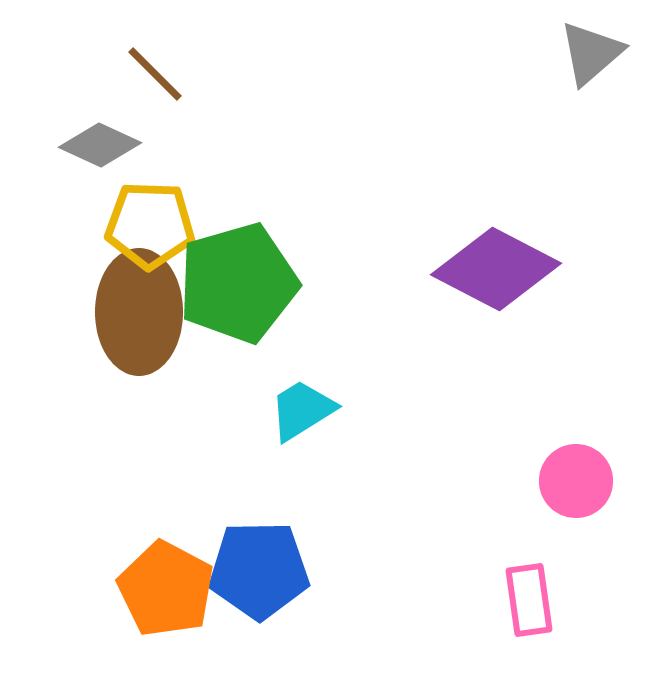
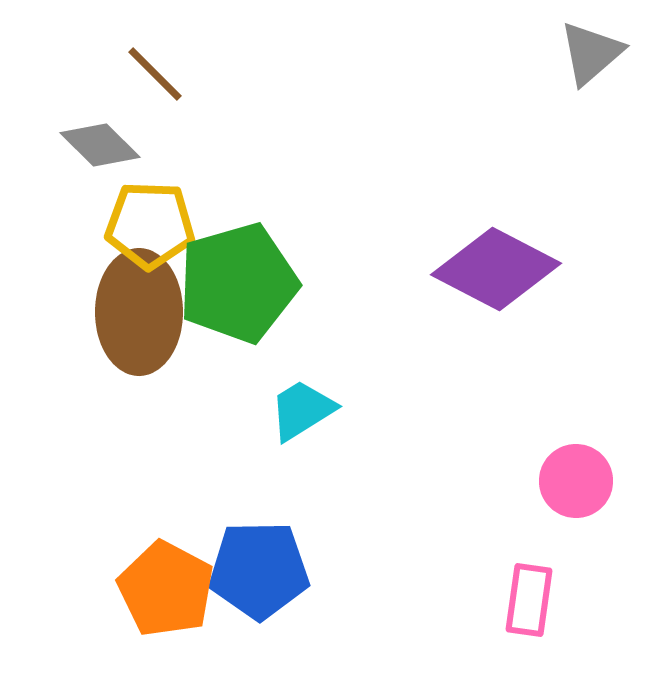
gray diamond: rotated 20 degrees clockwise
pink rectangle: rotated 16 degrees clockwise
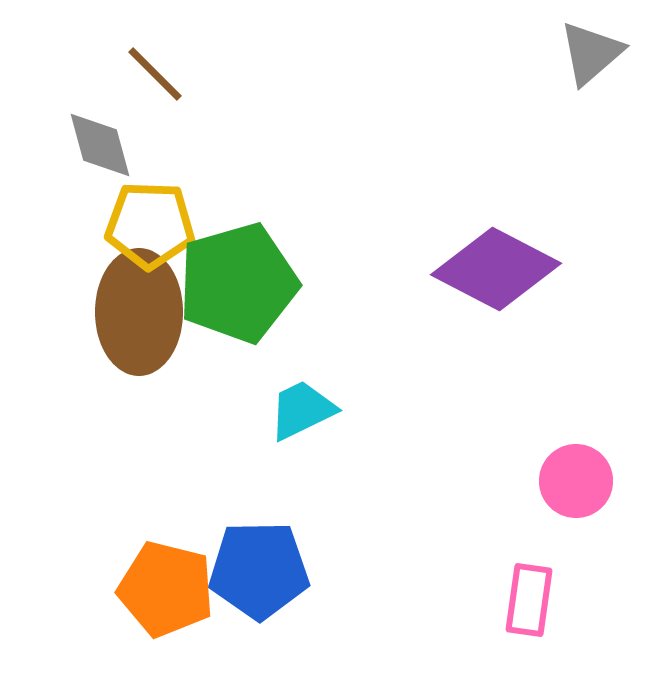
gray diamond: rotated 30 degrees clockwise
cyan trapezoid: rotated 6 degrees clockwise
orange pentagon: rotated 14 degrees counterclockwise
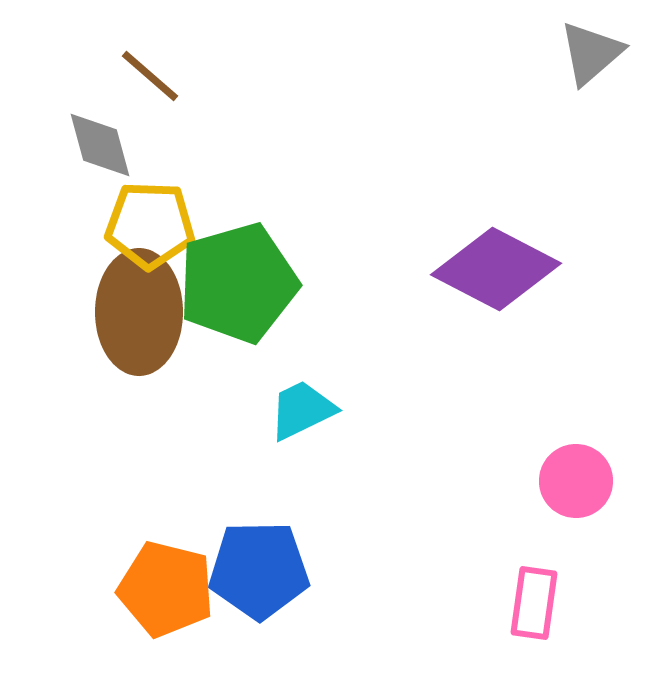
brown line: moved 5 px left, 2 px down; rotated 4 degrees counterclockwise
pink rectangle: moved 5 px right, 3 px down
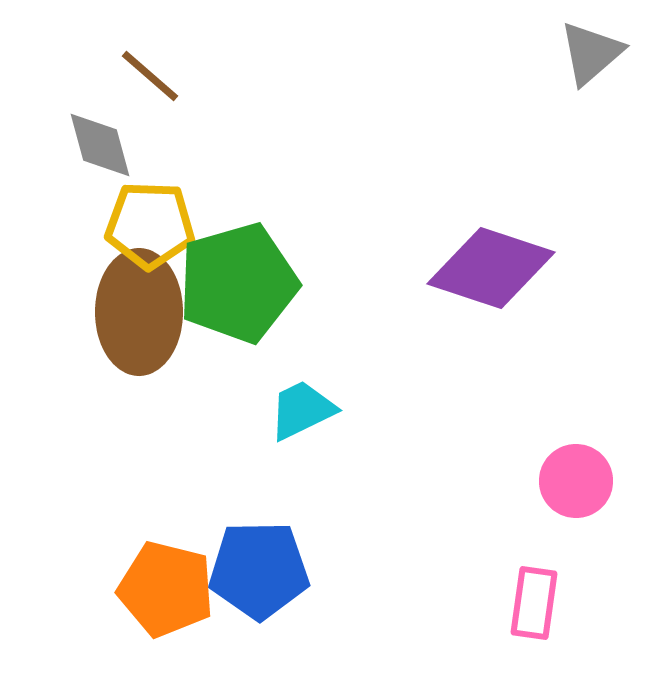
purple diamond: moved 5 px left, 1 px up; rotated 9 degrees counterclockwise
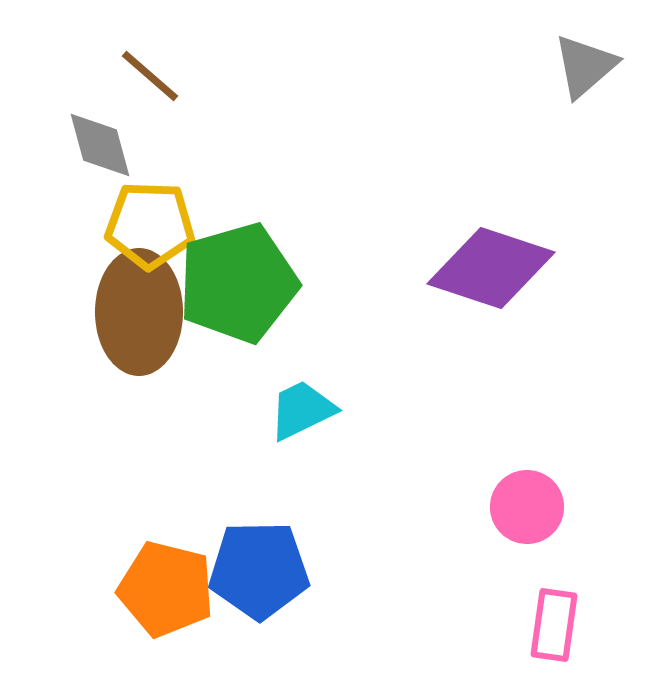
gray triangle: moved 6 px left, 13 px down
pink circle: moved 49 px left, 26 px down
pink rectangle: moved 20 px right, 22 px down
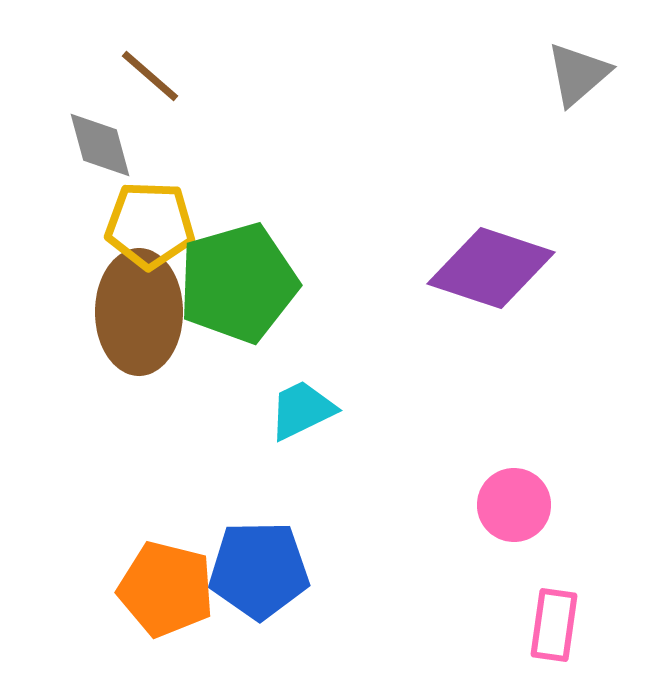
gray triangle: moved 7 px left, 8 px down
pink circle: moved 13 px left, 2 px up
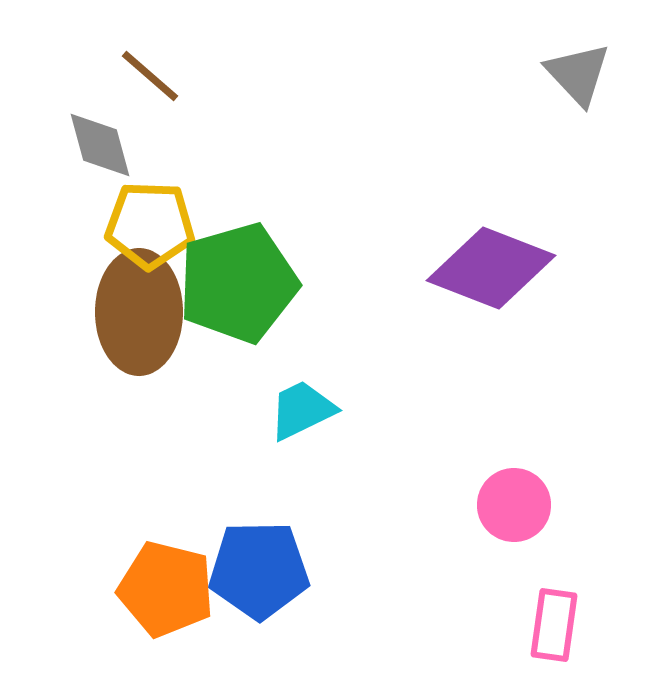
gray triangle: rotated 32 degrees counterclockwise
purple diamond: rotated 3 degrees clockwise
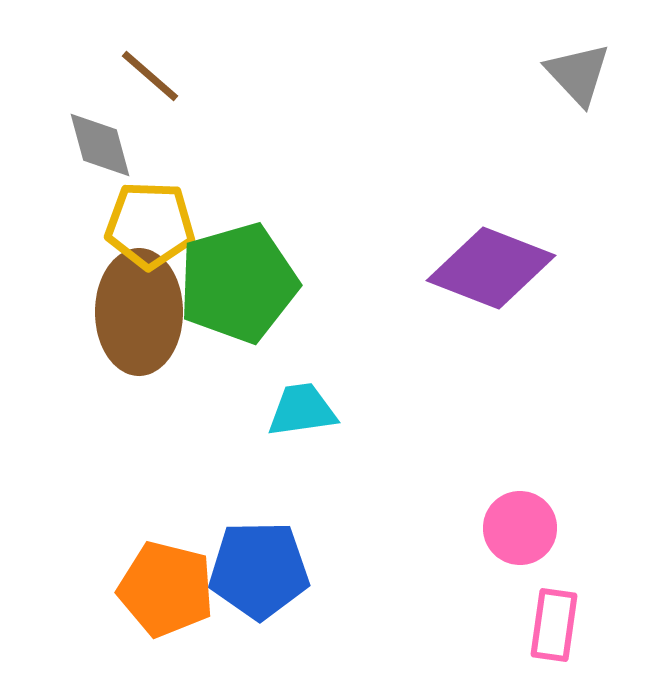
cyan trapezoid: rotated 18 degrees clockwise
pink circle: moved 6 px right, 23 px down
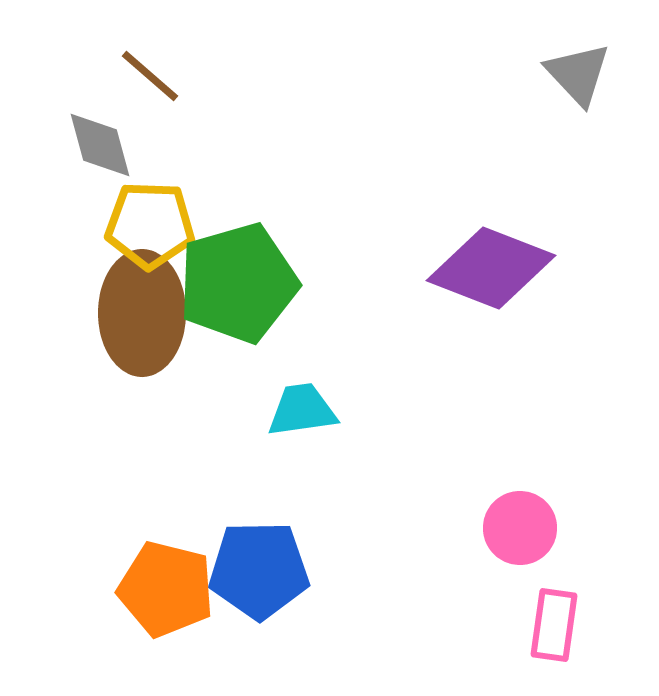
brown ellipse: moved 3 px right, 1 px down
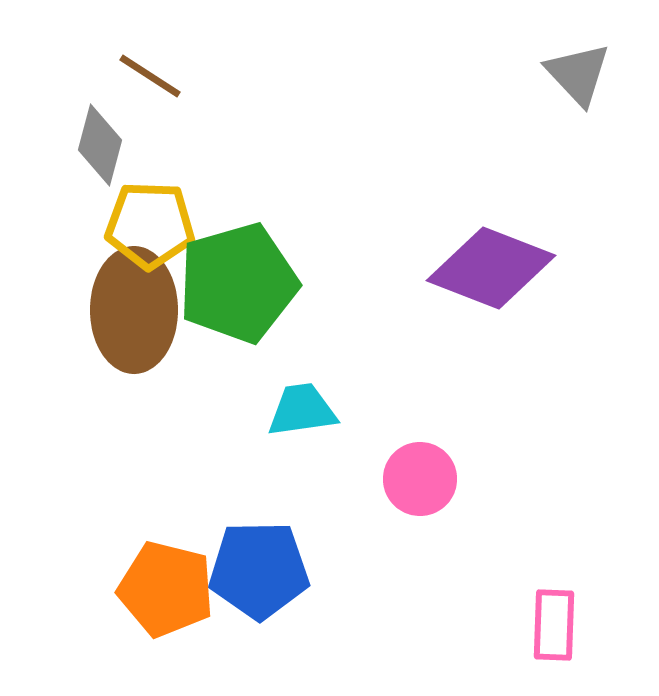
brown line: rotated 8 degrees counterclockwise
gray diamond: rotated 30 degrees clockwise
brown ellipse: moved 8 px left, 3 px up
pink circle: moved 100 px left, 49 px up
pink rectangle: rotated 6 degrees counterclockwise
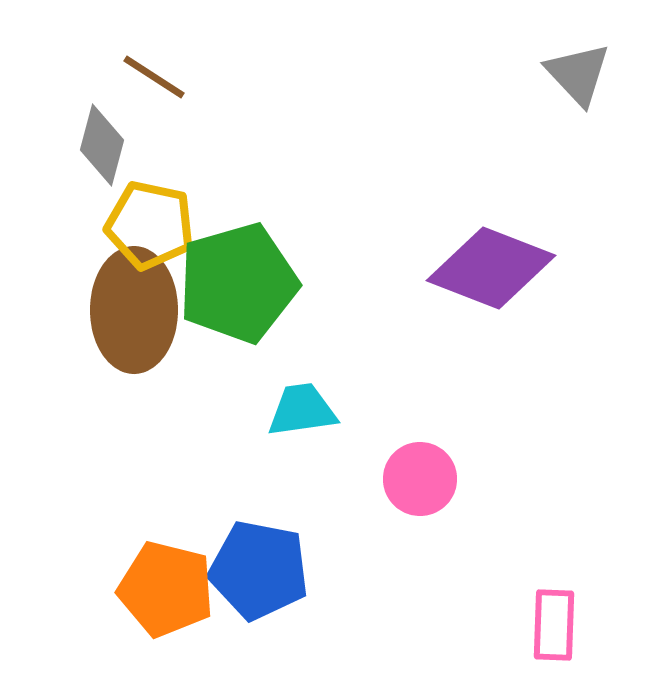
brown line: moved 4 px right, 1 px down
gray diamond: moved 2 px right
yellow pentagon: rotated 10 degrees clockwise
blue pentagon: rotated 12 degrees clockwise
